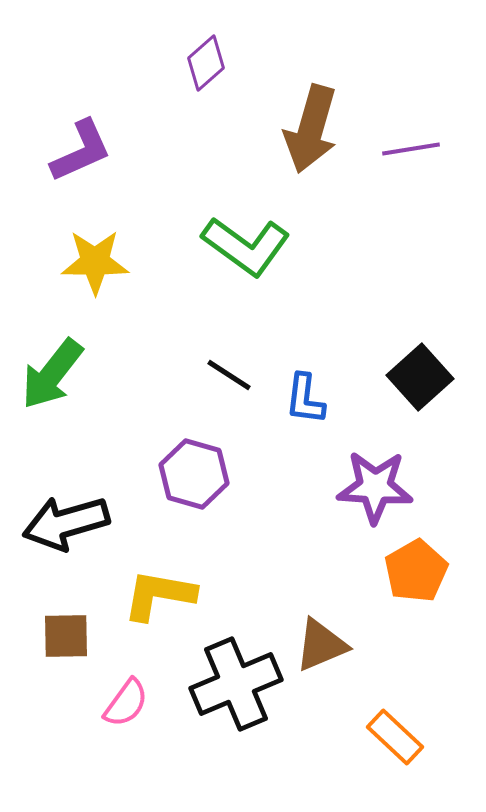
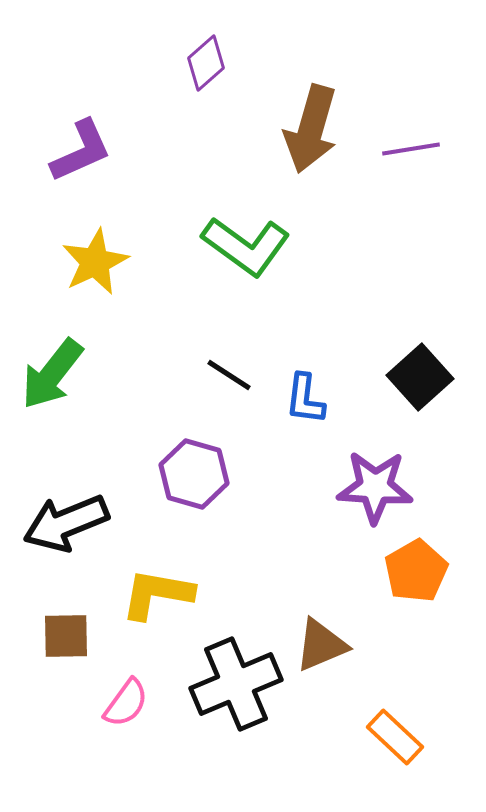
yellow star: rotated 26 degrees counterclockwise
black arrow: rotated 6 degrees counterclockwise
yellow L-shape: moved 2 px left, 1 px up
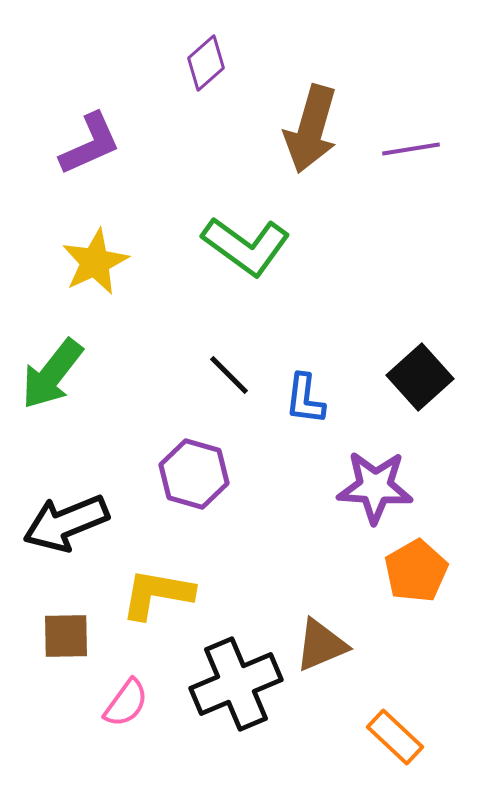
purple L-shape: moved 9 px right, 7 px up
black line: rotated 12 degrees clockwise
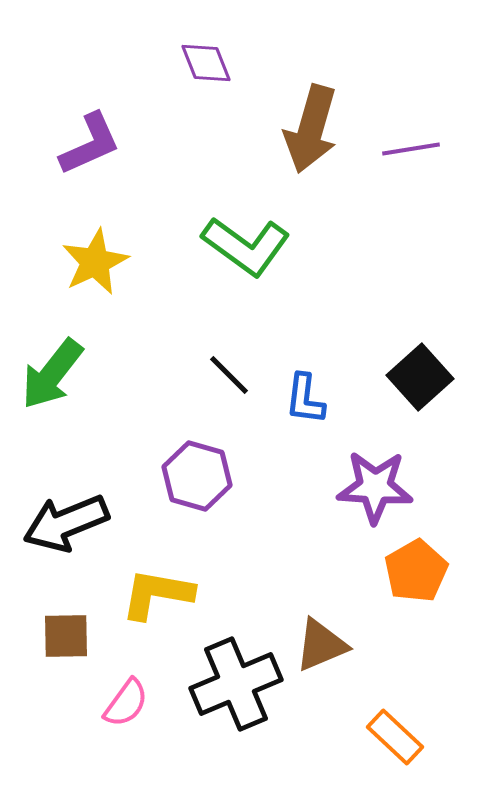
purple diamond: rotated 70 degrees counterclockwise
purple hexagon: moved 3 px right, 2 px down
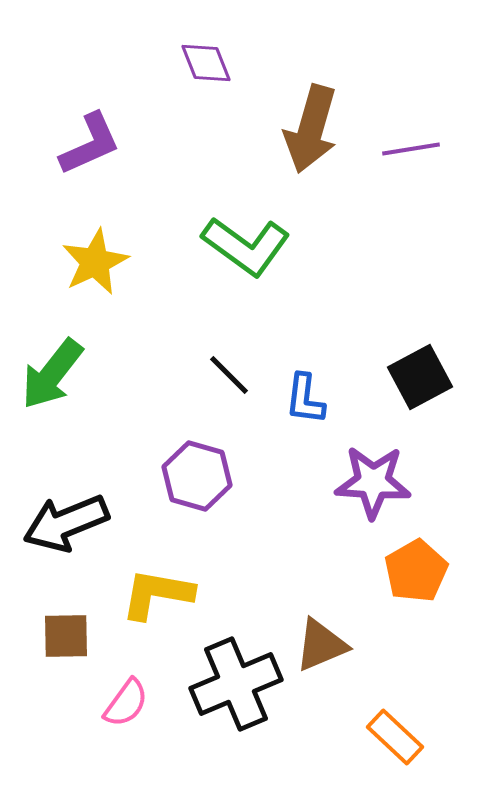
black square: rotated 14 degrees clockwise
purple star: moved 2 px left, 5 px up
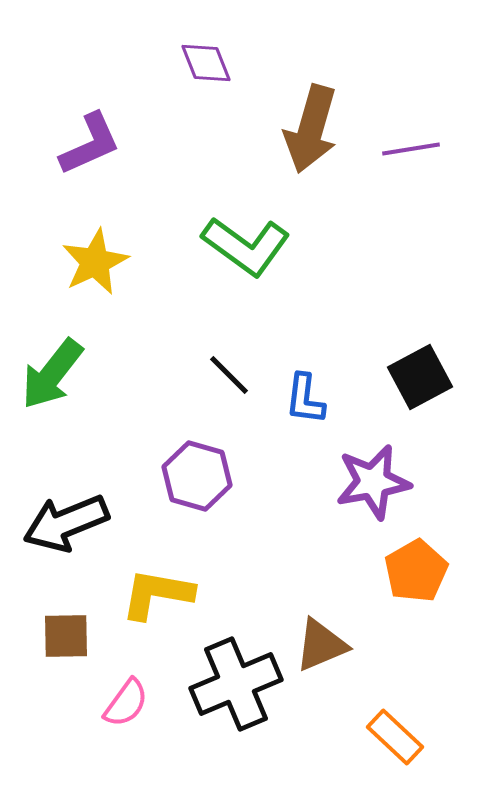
purple star: rotated 14 degrees counterclockwise
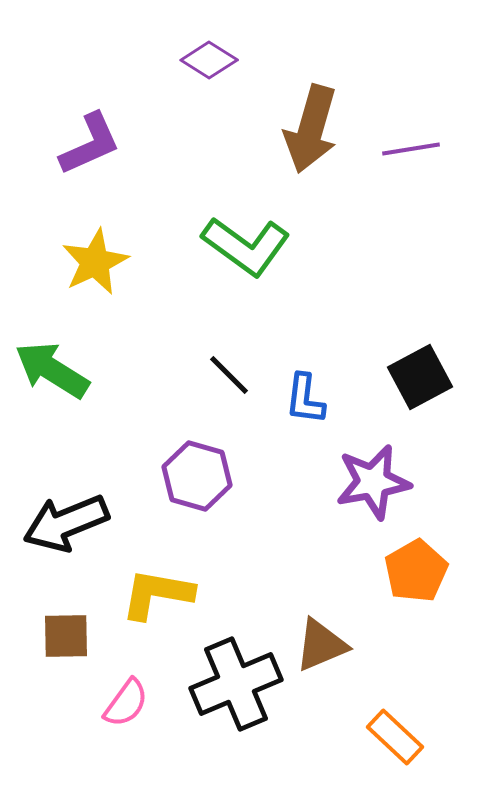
purple diamond: moved 3 px right, 3 px up; rotated 36 degrees counterclockwise
green arrow: moved 4 px up; rotated 84 degrees clockwise
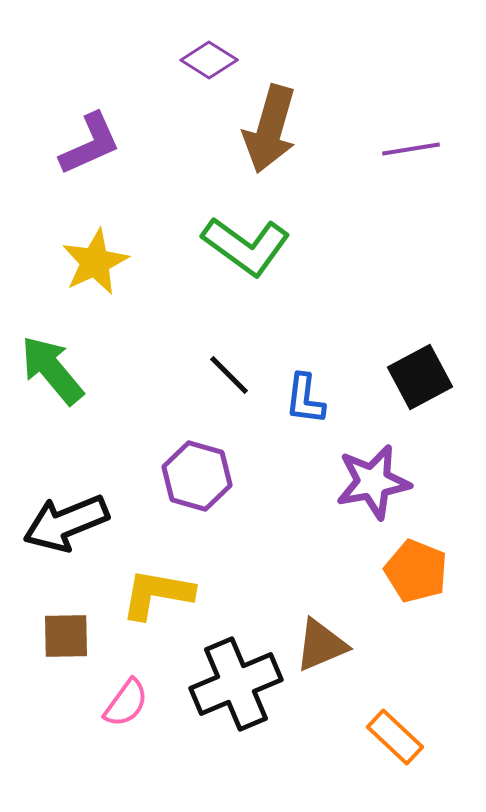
brown arrow: moved 41 px left
green arrow: rotated 18 degrees clockwise
orange pentagon: rotated 20 degrees counterclockwise
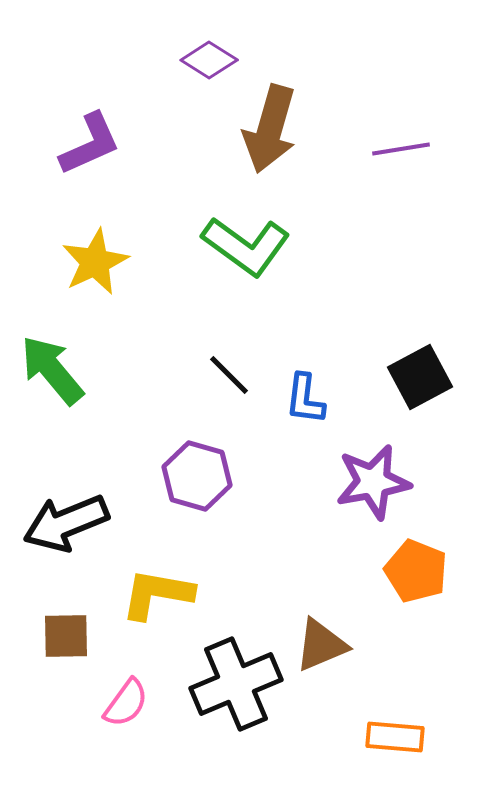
purple line: moved 10 px left
orange rectangle: rotated 38 degrees counterclockwise
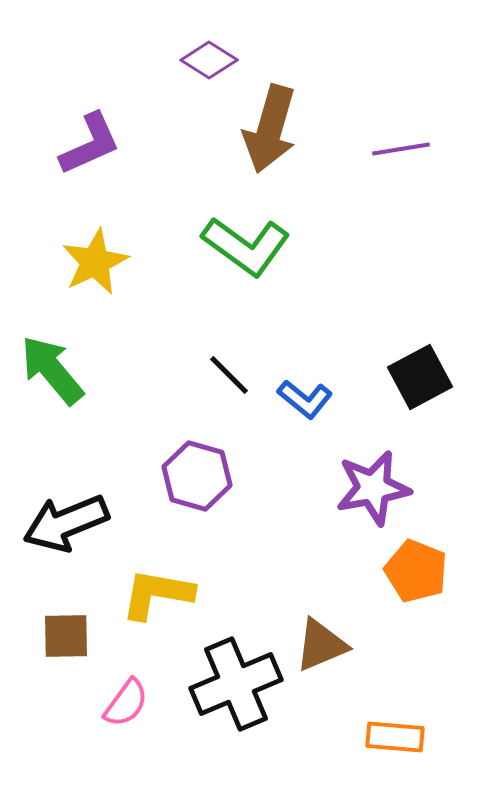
blue L-shape: rotated 58 degrees counterclockwise
purple star: moved 6 px down
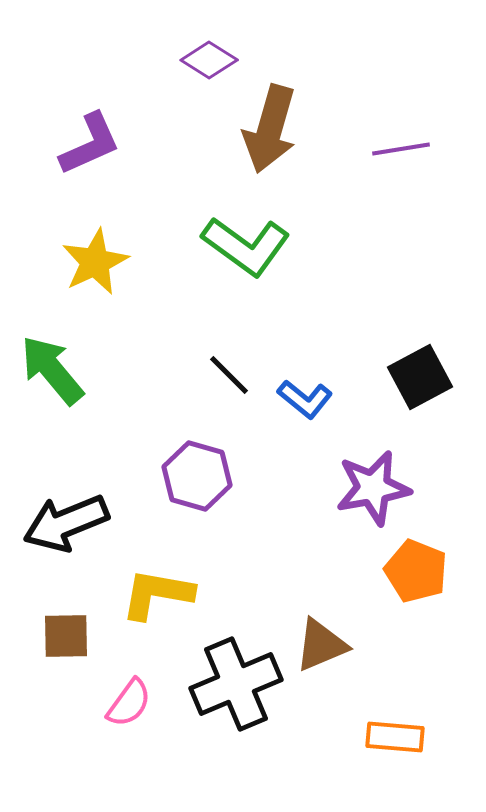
pink semicircle: moved 3 px right
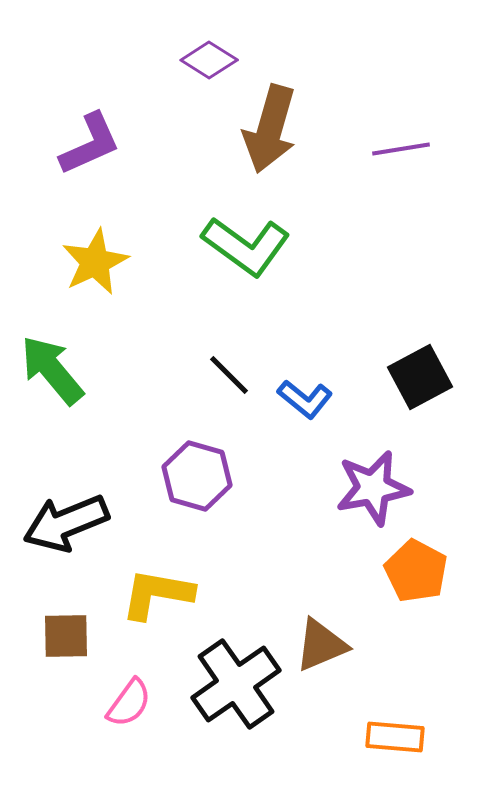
orange pentagon: rotated 6 degrees clockwise
black cross: rotated 12 degrees counterclockwise
